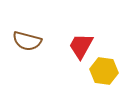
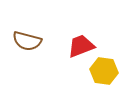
red trapezoid: rotated 40 degrees clockwise
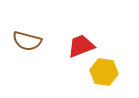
yellow hexagon: moved 1 px down
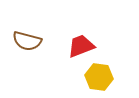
yellow hexagon: moved 5 px left, 5 px down
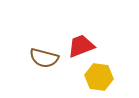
brown semicircle: moved 17 px right, 17 px down
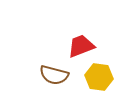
brown semicircle: moved 10 px right, 17 px down
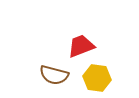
yellow hexagon: moved 2 px left, 1 px down
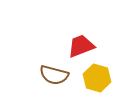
yellow hexagon: rotated 8 degrees clockwise
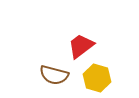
red trapezoid: rotated 16 degrees counterclockwise
